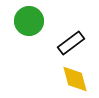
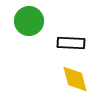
black rectangle: rotated 40 degrees clockwise
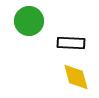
yellow diamond: moved 1 px right, 2 px up
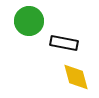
black rectangle: moved 7 px left; rotated 8 degrees clockwise
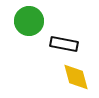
black rectangle: moved 1 px down
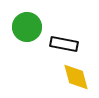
green circle: moved 2 px left, 6 px down
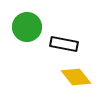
yellow diamond: rotated 24 degrees counterclockwise
